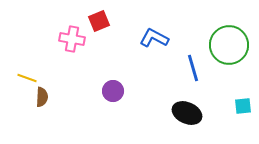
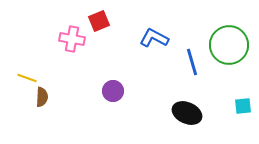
blue line: moved 1 px left, 6 px up
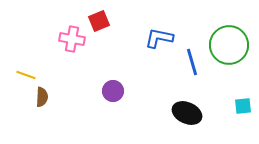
blue L-shape: moved 5 px right; rotated 16 degrees counterclockwise
yellow line: moved 1 px left, 3 px up
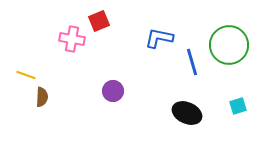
cyan square: moved 5 px left; rotated 12 degrees counterclockwise
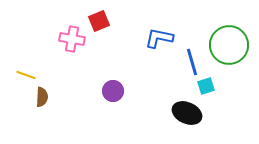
cyan square: moved 32 px left, 20 px up
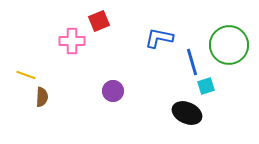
pink cross: moved 2 px down; rotated 10 degrees counterclockwise
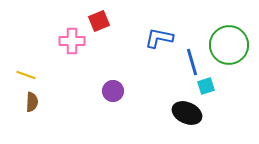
brown semicircle: moved 10 px left, 5 px down
